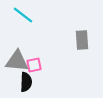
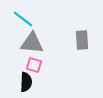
cyan line: moved 4 px down
gray triangle: moved 15 px right, 18 px up
pink square: rotated 28 degrees clockwise
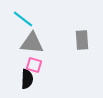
black semicircle: moved 1 px right, 3 px up
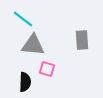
gray triangle: moved 1 px right, 2 px down
pink square: moved 13 px right, 4 px down
black semicircle: moved 2 px left, 3 px down
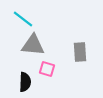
gray rectangle: moved 2 px left, 12 px down
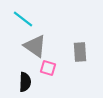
gray triangle: moved 2 px right, 1 px down; rotated 30 degrees clockwise
pink square: moved 1 px right, 1 px up
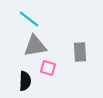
cyan line: moved 6 px right
gray triangle: rotated 45 degrees counterclockwise
black semicircle: moved 1 px up
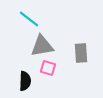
gray triangle: moved 7 px right
gray rectangle: moved 1 px right, 1 px down
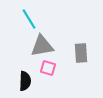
cyan line: rotated 20 degrees clockwise
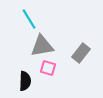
gray rectangle: rotated 42 degrees clockwise
